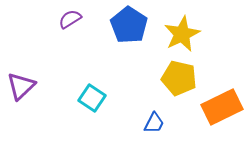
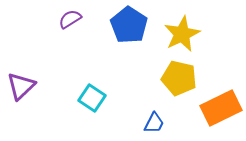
orange rectangle: moved 1 px left, 1 px down
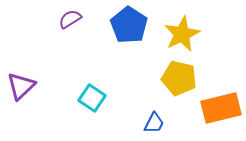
orange rectangle: rotated 12 degrees clockwise
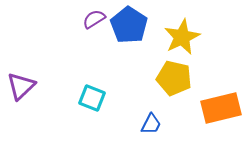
purple semicircle: moved 24 px right
yellow star: moved 3 px down
yellow pentagon: moved 5 px left
cyan square: rotated 12 degrees counterclockwise
blue trapezoid: moved 3 px left, 1 px down
